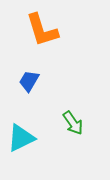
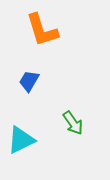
cyan triangle: moved 2 px down
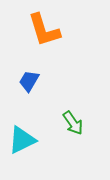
orange L-shape: moved 2 px right
cyan triangle: moved 1 px right
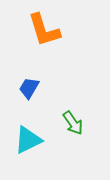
blue trapezoid: moved 7 px down
cyan triangle: moved 6 px right
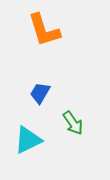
blue trapezoid: moved 11 px right, 5 px down
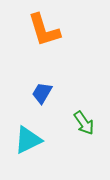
blue trapezoid: moved 2 px right
green arrow: moved 11 px right
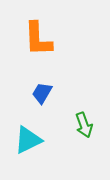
orange L-shape: moved 6 px left, 9 px down; rotated 15 degrees clockwise
green arrow: moved 2 px down; rotated 15 degrees clockwise
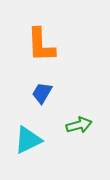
orange L-shape: moved 3 px right, 6 px down
green arrow: moved 5 px left; rotated 85 degrees counterclockwise
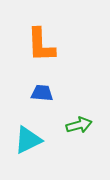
blue trapezoid: rotated 65 degrees clockwise
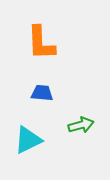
orange L-shape: moved 2 px up
green arrow: moved 2 px right
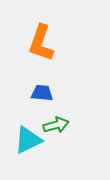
orange L-shape: rotated 21 degrees clockwise
green arrow: moved 25 px left
